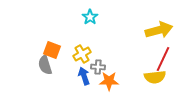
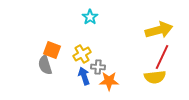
red line: moved 1 px left, 2 px up
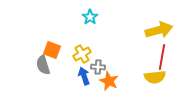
red line: rotated 15 degrees counterclockwise
gray semicircle: moved 2 px left
orange star: rotated 24 degrees clockwise
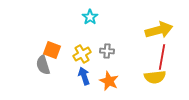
gray cross: moved 9 px right, 16 px up
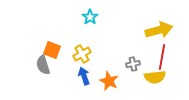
gray cross: moved 26 px right, 13 px down; rotated 16 degrees counterclockwise
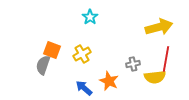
yellow arrow: moved 3 px up
red line: moved 4 px right, 2 px down
gray semicircle: rotated 36 degrees clockwise
blue arrow: moved 12 px down; rotated 30 degrees counterclockwise
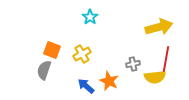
gray semicircle: moved 1 px right, 5 px down
blue arrow: moved 2 px right, 2 px up
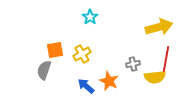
orange square: moved 3 px right; rotated 30 degrees counterclockwise
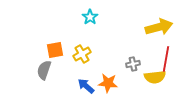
orange star: moved 1 px left, 2 px down; rotated 18 degrees counterclockwise
